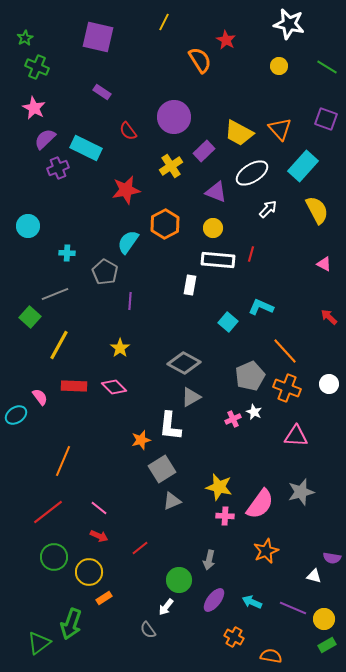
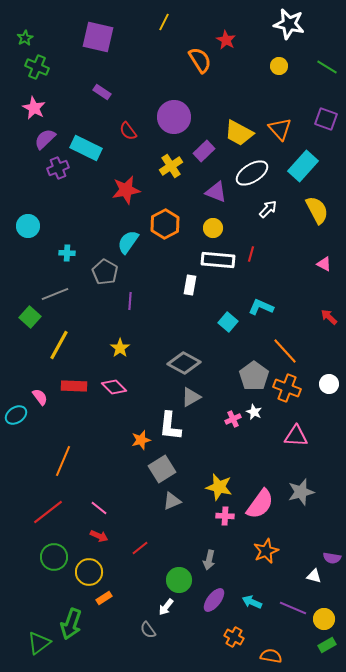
gray pentagon at (250, 376): moved 4 px right; rotated 12 degrees counterclockwise
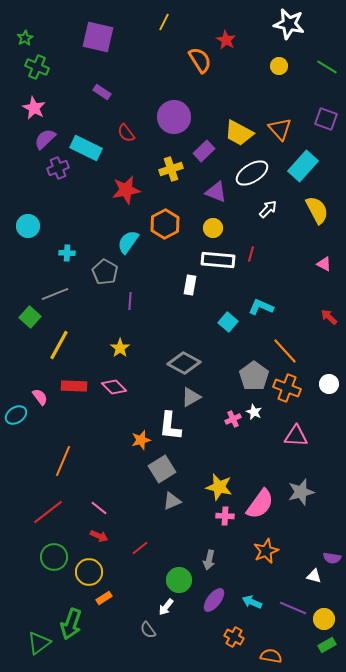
red semicircle at (128, 131): moved 2 px left, 2 px down
yellow cross at (171, 166): moved 3 px down; rotated 15 degrees clockwise
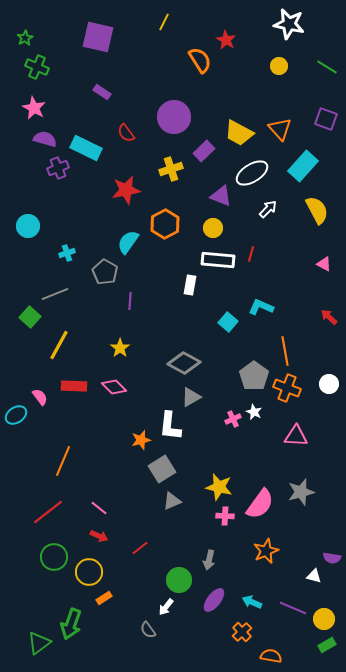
purple semicircle at (45, 139): rotated 60 degrees clockwise
purple triangle at (216, 192): moved 5 px right, 4 px down
cyan cross at (67, 253): rotated 21 degrees counterclockwise
orange line at (285, 351): rotated 32 degrees clockwise
orange cross at (234, 637): moved 8 px right, 5 px up; rotated 18 degrees clockwise
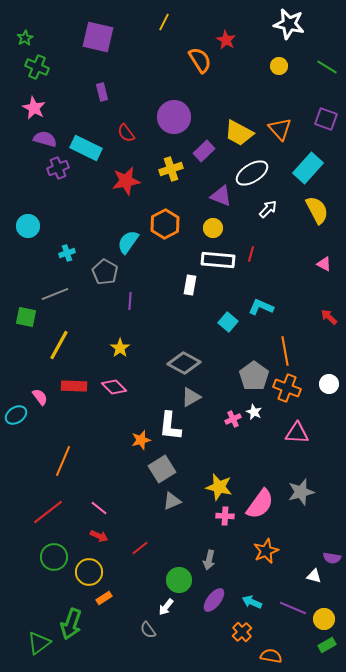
purple rectangle at (102, 92): rotated 42 degrees clockwise
cyan rectangle at (303, 166): moved 5 px right, 2 px down
red star at (126, 190): moved 9 px up
green square at (30, 317): moved 4 px left; rotated 30 degrees counterclockwise
pink triangle at (296, 436): moved 1 px right, 3 px up
